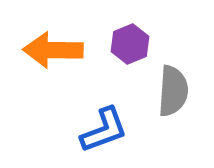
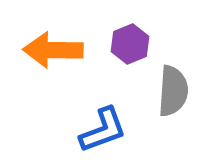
blue L-shape: moved 1 px left
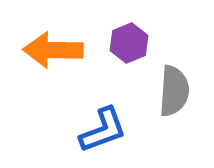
purple hexagon: moved 1 px left, 1 px up
gray semicircle: moved 1 px right
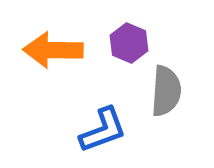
purple hexagon: rotated 15 degrees counterclockwise
gray semicircle: moved 8 px left
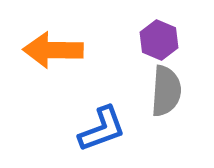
purple hexagon: moved 30 px right, 3 px up
blue L-shape: moved 1 px left, 1 px up
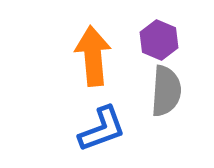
orange arrow: moved 40 px right, 6 px down; rotated 84 degrees clockwise
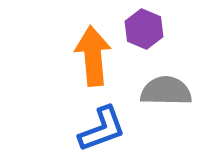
purple hexagon: moved 15 px left, 11 px up
gray semicircle: rotated 93 degrees counterclockwise
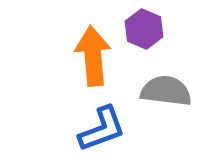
gray semicircle: rotated 6 degrees clockwise
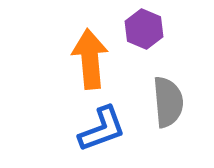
orange arrow: moved 3 px left, 3 px down
gray semicircle: moved 2 px right, 11 px down; rotated 78 degrees clockwise
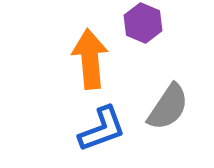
purple hexagon: moved 1 px left, 6 px up
gray semicircle: moved 5 px down; rotated 39 degrees clockwise
